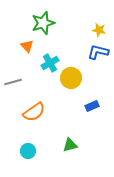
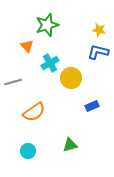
green star: moved 4 px right, 2 px down
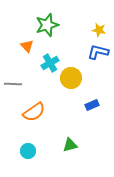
gray line: moved 2 px down; rotated 18 degrees clockwise
blue rectangle: moved 1 px up
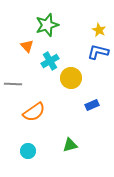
yellow star: rotated 16 degrees clockwise
cyan cross: moved 2 px up
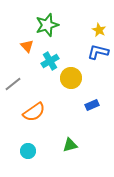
gray line: rotated 42 degrees counterclockwise
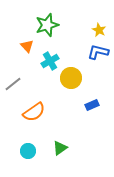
green triangle: moved 10 px left, 3 px down; rotated 21 degrees counterclockwise
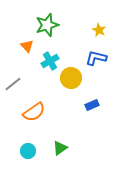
blue L-shape: moved 2 px left, 6 px down
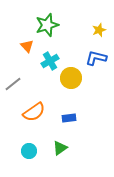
yellow star: rotated 24 degrees clockwise
blue rectangle: moved 23 px left, 13 px down; rotated 16 degrees clockwise
cyan circle: moved 1 px right
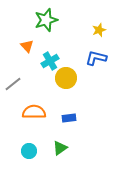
green star: moved 1 px left, 5 px up
yellow circle: moved 5 px left
orange semicircle: rotated 145 degrees counterclockwise
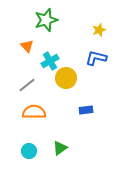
gray line: moved 14 px right, 1 px down
blue rectangle: moved 17 px right, 8 px up
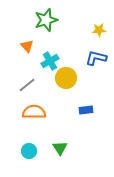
yellow star: rotated 16 degrees clockwise
green triangle: rotated 28 degrees counterclockwise
